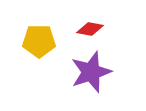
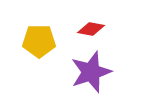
red diamond: moved 1 px right
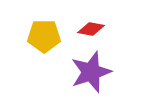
yellow pentagon: moved 5 px right, 5 px up
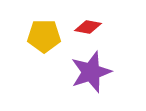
red diamond: moved 3 px left, 2 px up
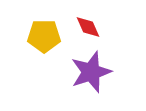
red diamond: rotated 56 degrees clockwise
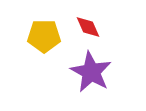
purple star: rotated 24 degrees counterclockwise
